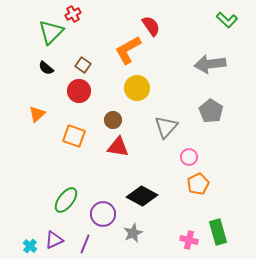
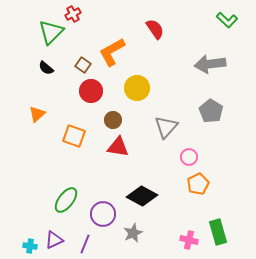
red semicircle: moved 4 px right, 3 px down
orange L-shape: moved 16 px left, 2 px down
red circle: moved 12 px right
cyan cross: rotated 32 degrees counterclockwise
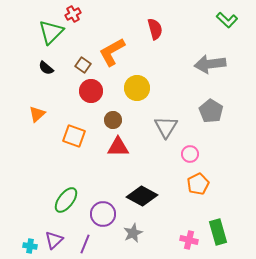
red semicircle: rotated 20 degrees clockwise
gray triangle: rotated 10 degrees counterclockwise
red triangle: rotated 10 degrees counterclockwise
pink circle: moved 1 px right, 3 px up
purple triangle: rotated 18 degrees counterclockwise
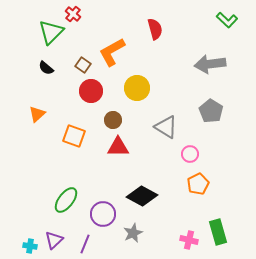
red cross: rotated 21 degrees counterclockwise
gray triangle: rotated 30 degrees counterclockwise
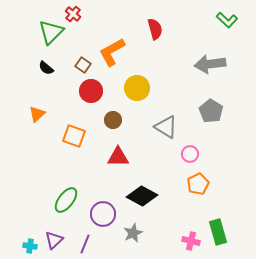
red triangle: moved 10 px down
pink cross: moved 2 px right, 1 px down
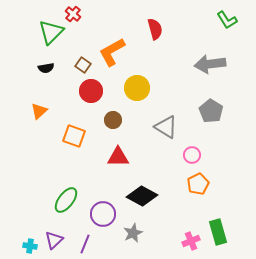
green L-shape: rotated 15 degrees clockwise
black semicircle: rotated 49 degrees counterclockwise
orange triangle: moved 2 px right, 3 px up
pink circle: moved 2 px right, 1 px down
pink cross: rotated 36 degrees counterclockwise
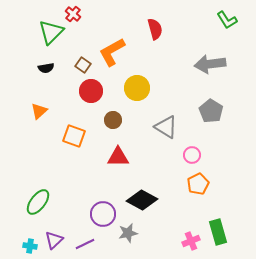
black diamond: moved 4 px down
green ellipse: moved 28 px left, 2 px down
gray star: moved 5 px left; rotated 12 degrees clockwise
purple line: rotated 42 degrees clockwise
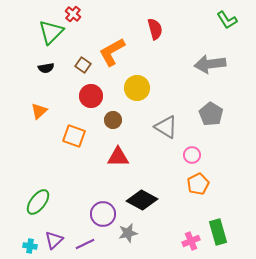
red circle: moved 5 px down
gray pentagon: moved 3 px down
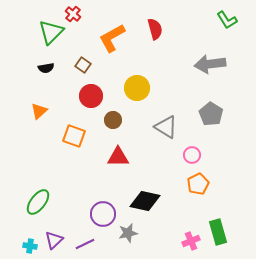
orange L-shape: moved 14 px up
black diamond: moved 3 px right, 1 px down; rotated 16 degrees counterclockwise
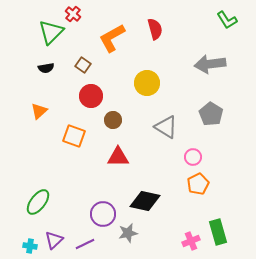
yellow circle: moved 10 px right, 5 px up
pink circle: moved 1 px right, 2 px down
